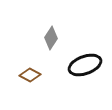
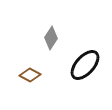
black ellipse: rotated 28 degrees counterclockwise
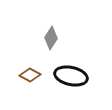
black ellipse: moved 14 px left, 11 px down; rotated 60 degrees clockwise
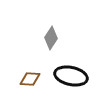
brown diamond: moved 4 px down; rotated 25 degrees counterclockwise
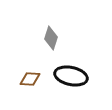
gray diamond: rotated 15 degrees counterclockwise
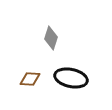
black ellipse: moved 2 px down
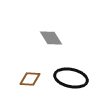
gray diamond: rotated 50 degrees counterclockwise
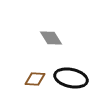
brown diamond: moved 5 px right
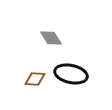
black ellipse: moved 4 px up
